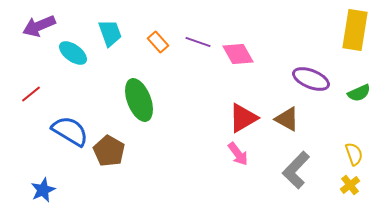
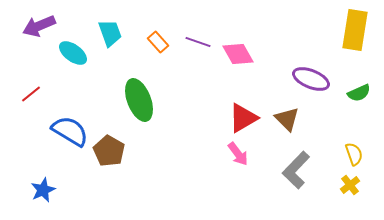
brown triangle: rotated 16 degrees clockwise
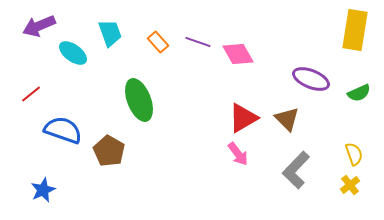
blue semicircle: moved 7 px left, 1 px up; rotated 12 degrees counterclockwise
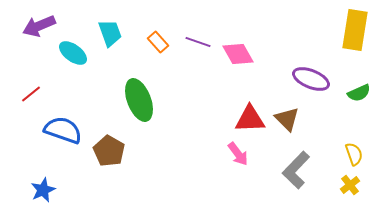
red triangle: moved 7 px right, 1 px down; rotated 28 degrees clockwise
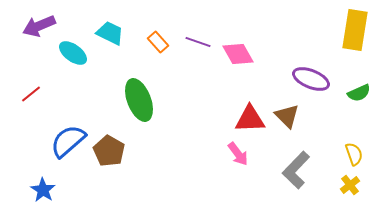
cyan trapezoid: rotated 44 degrees counterclockwise
brown triangle: moved 3 px up
blue semicircle: moved 5 px right, 11 px down; rotated 60 degrees counterclockwise
blue star: rotated 15 degrees counterclockwise
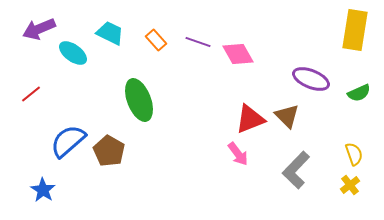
purple arrow: moved 3 px down
orange rectangle: moved 2 px left, 2 px up
red triangle: rotated 20 degrees counterclockwise
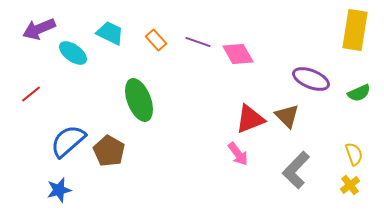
blue star: moved 16 px right; rotated 25 degrees clockwise
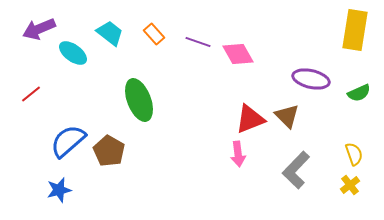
cyan trapezoid: rotated 12 degrees clockwise
orange rectangle: moved 2 px left, 6 px up
purple ellipse: rotated 9 degrees counterclockwise
pink arrow: rotated 30 degrees clockwise
